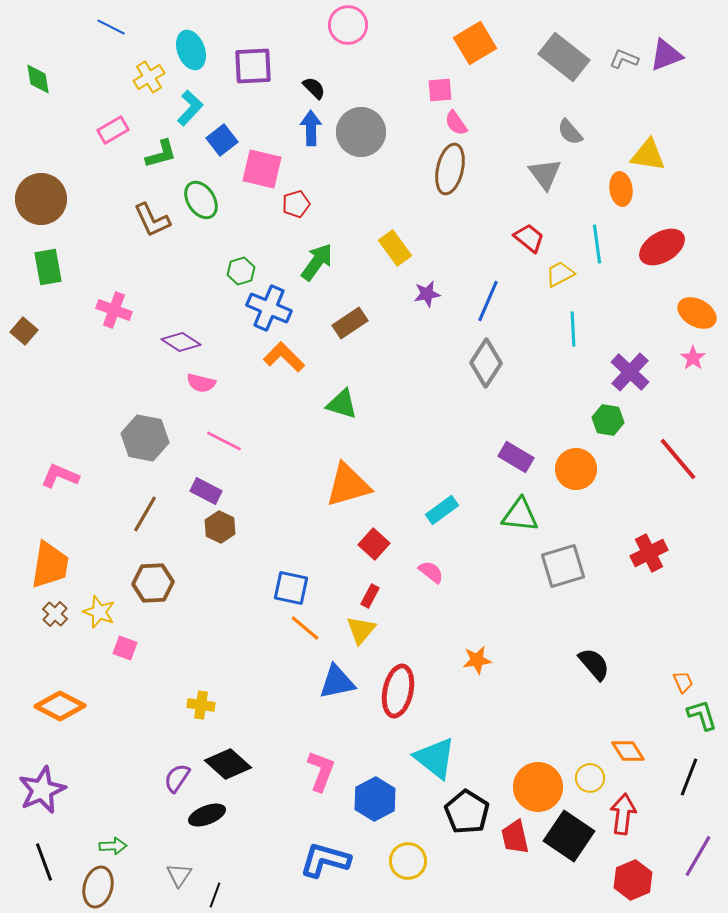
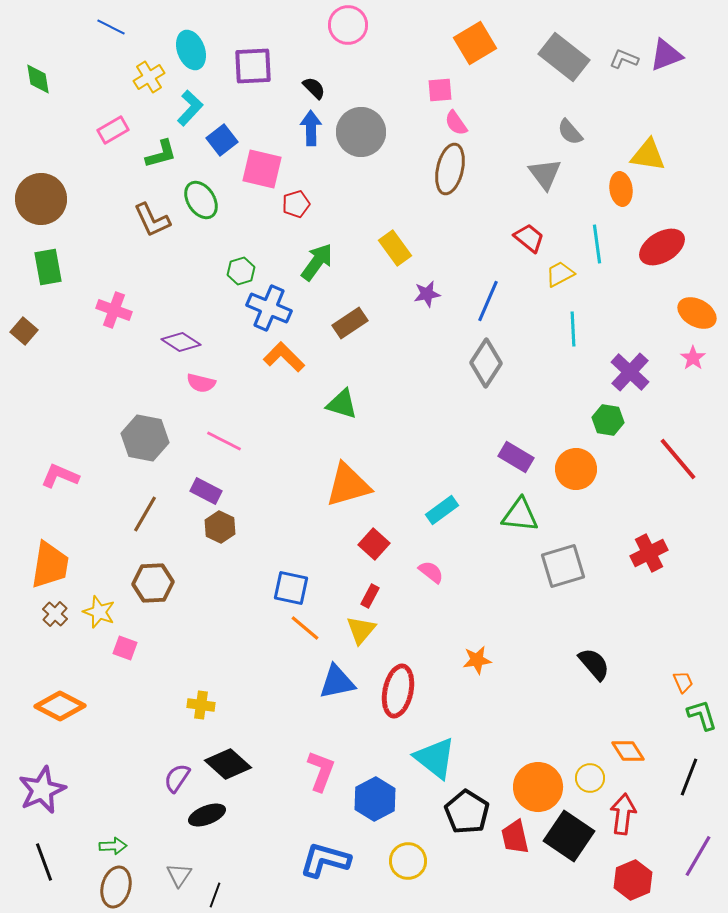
brown ellipse at (98, 887): moved 18 px right
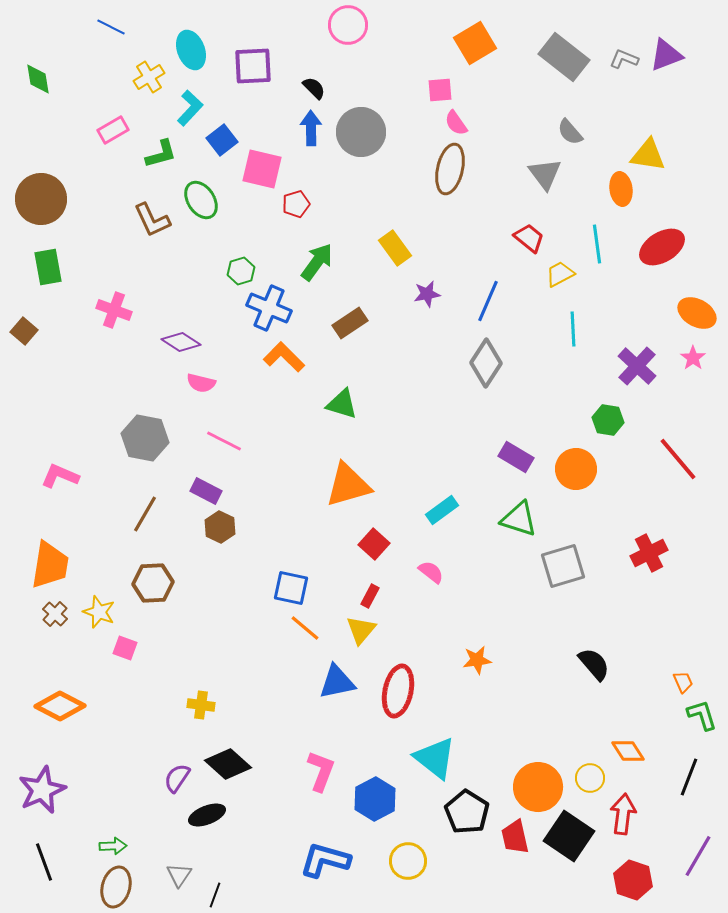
purple cross at (630, 372): moved 7 px right, 6 px up
green triangle at (520, 515): moved 1 px left, 4 px down; rotated 12 degrees clockwise
red hexagon at (633, 880): rotated 18 degrees counterclockwise
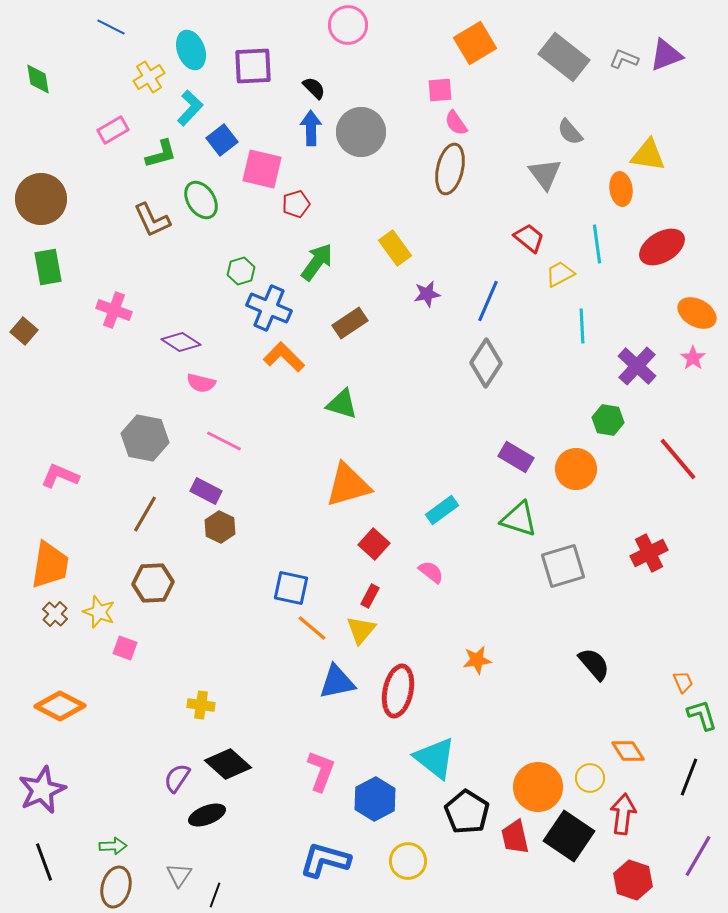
cyan line at (573, 329): moved 9 px right, 3 px up
orange line at (305, 628): moved 7 px right
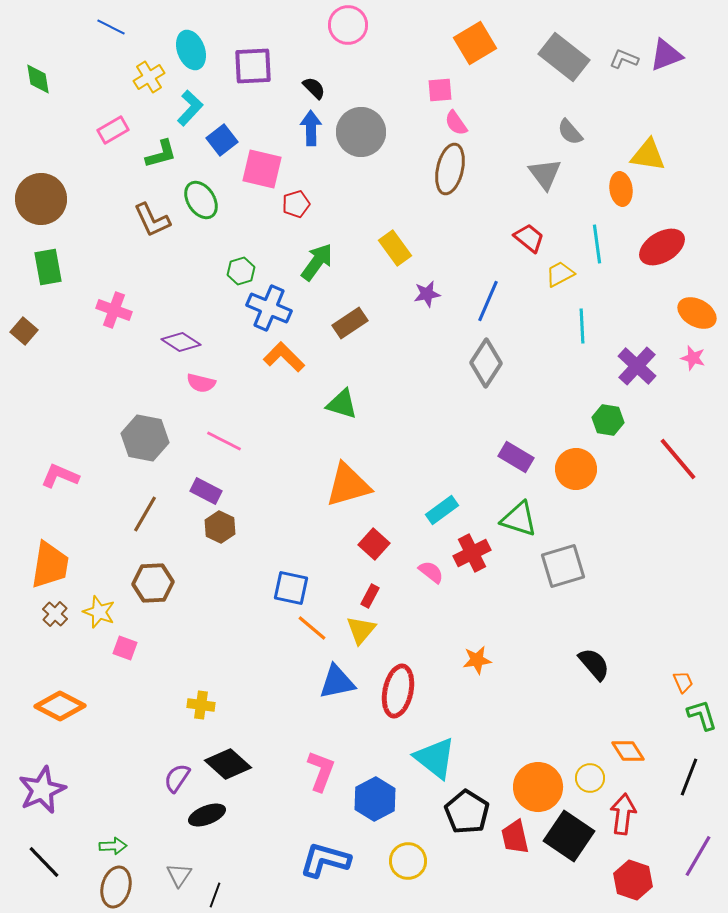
pink star at (693, 358): rotated 20 degrees counterclockwise
red cross at (649, 553): moved 177 px left
black line at (44, 862): rotated 24 degrees counterclockwise
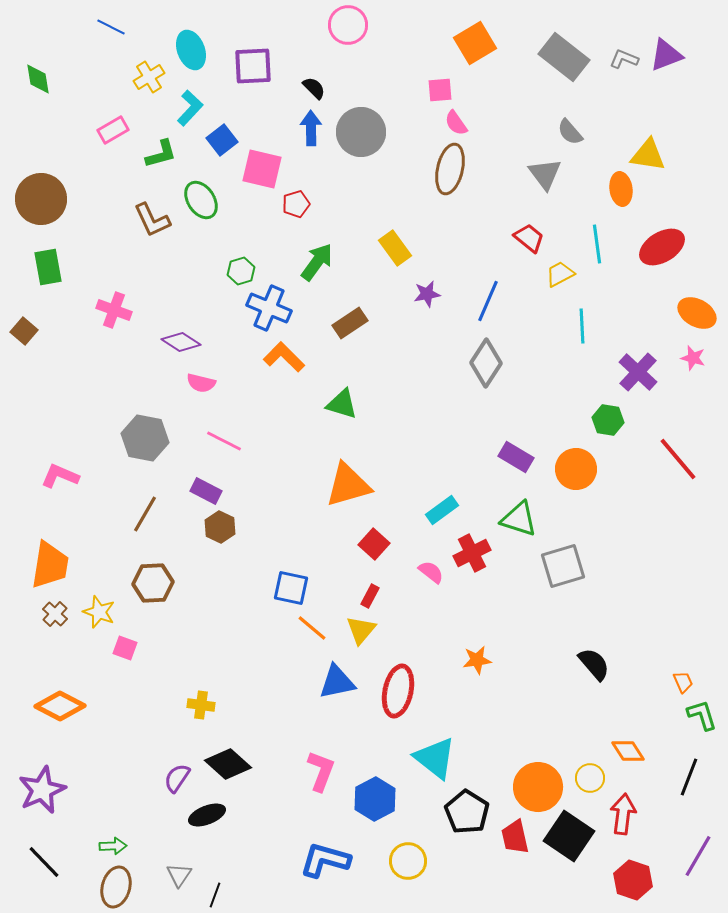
purple cross at (637, 366): moved 1 px right, 6 px down
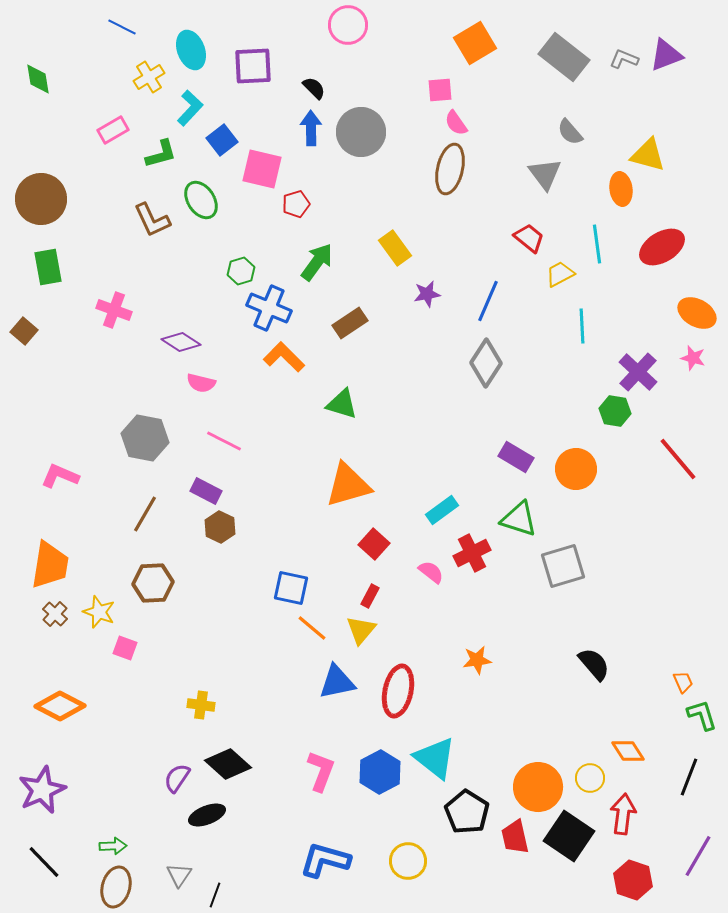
blue line at (111, 27): moved 11 px right
yellow triangle at (648, 155): rotated 6 degrees clockwise
green hexagon at (608, 420): moved 7 px right, 9 px up
blue hexagon at (375, 799): moved 5 px right, 27 px up
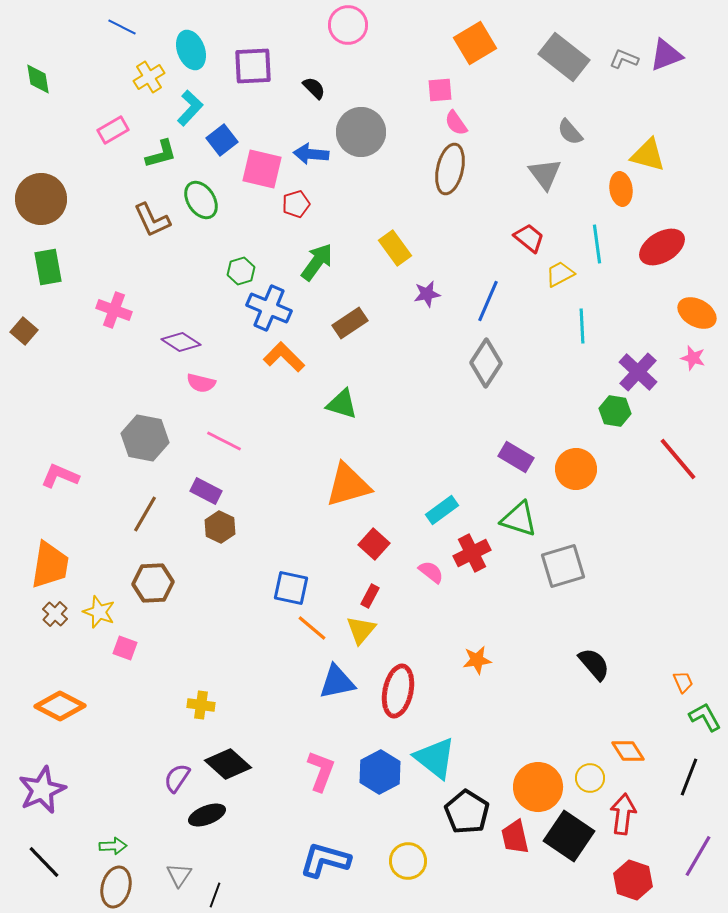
blue arrow at (311, 128): moved 26 px down; rotated 84 degrees counterclockwise
green L-shape at (702, 715): moved 3 px right, 2 px down; rotated 12 degrees counterclockwise
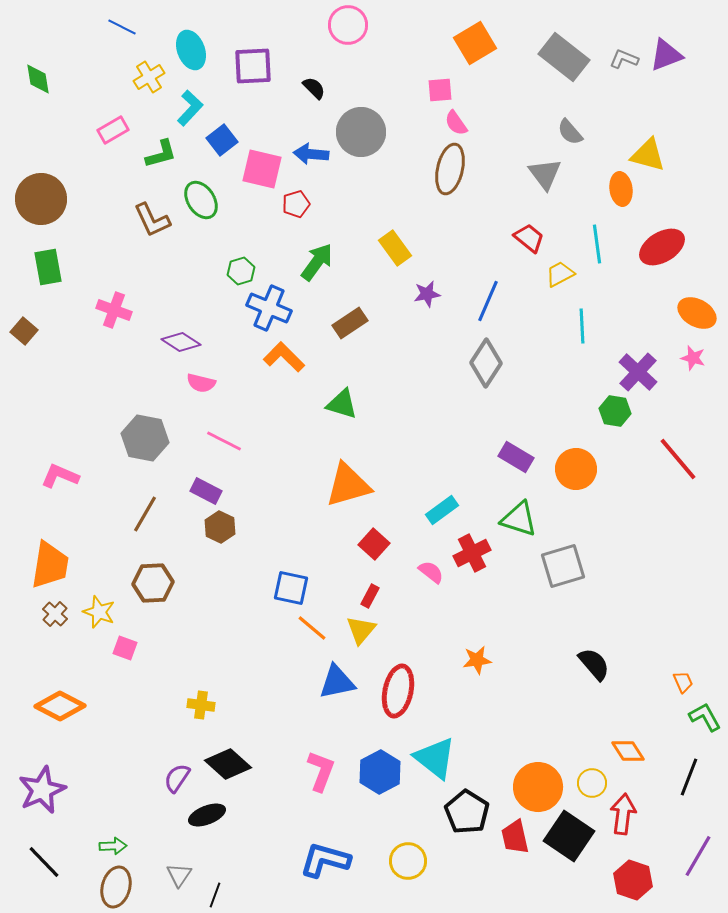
yellow circle at (590, 778): moved 2 px right, 5 px down
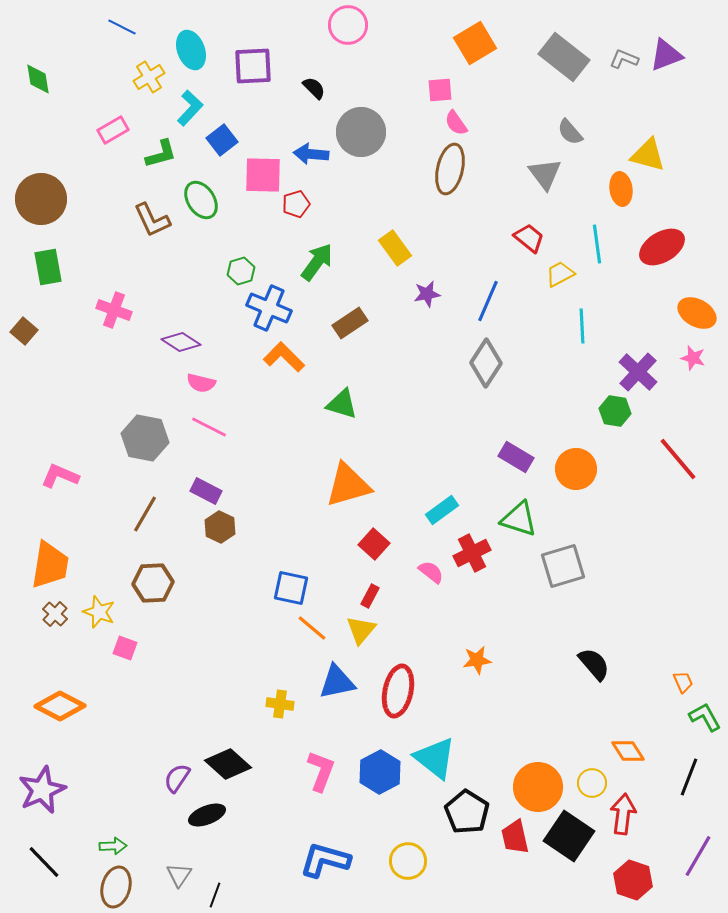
pink square at (262, 169): moved 1 px right, 6 px down; rotated 12 degrees counterclockwise
pink line at (224, 441): moved 15 px left, 14 px up
yellow cross at (201, 705): moved 79 px right, 1 px up
